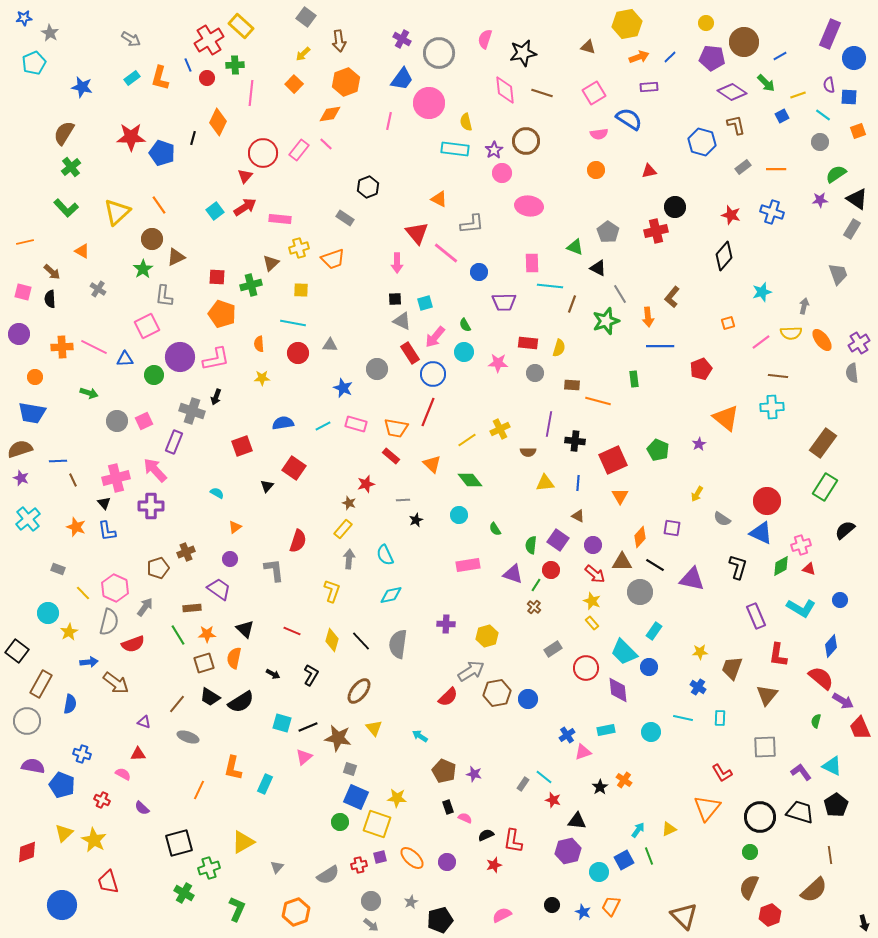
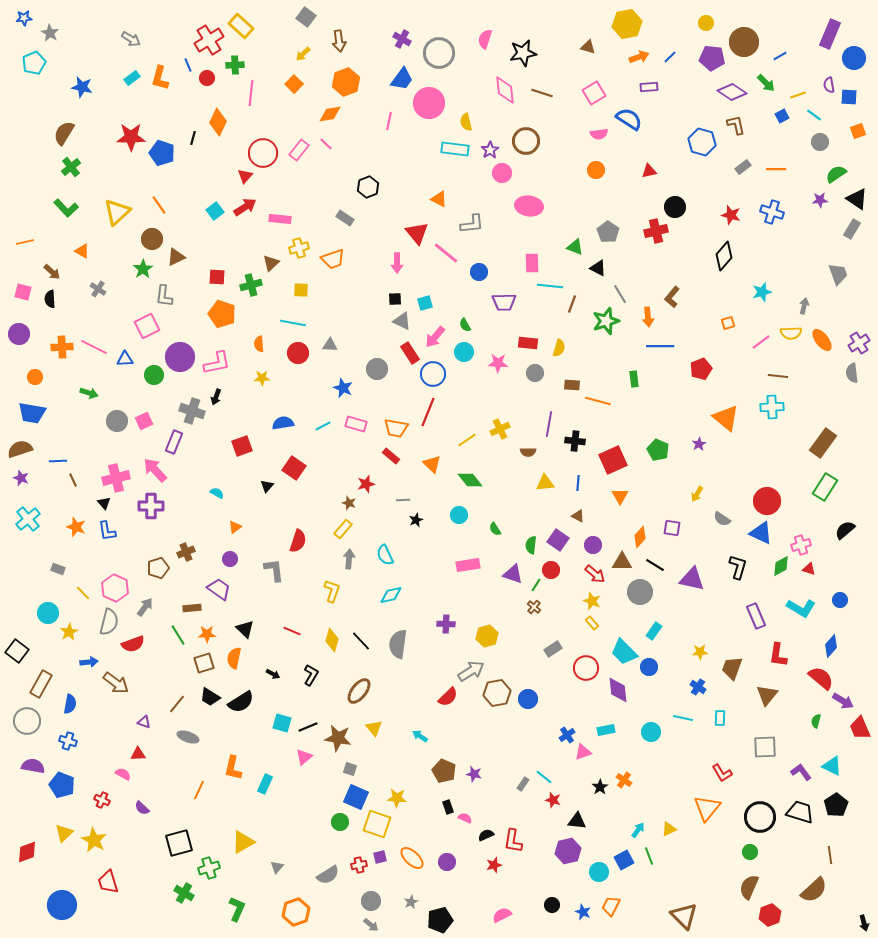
cyan line at (823, 115): moved 9 px left
purple star at (494, 150): moved 4 px left
pink L-shape at (216, 359): moved 1 px right, 4 px down
blue cross at (82, 754): moved 14 px left, 13 px up
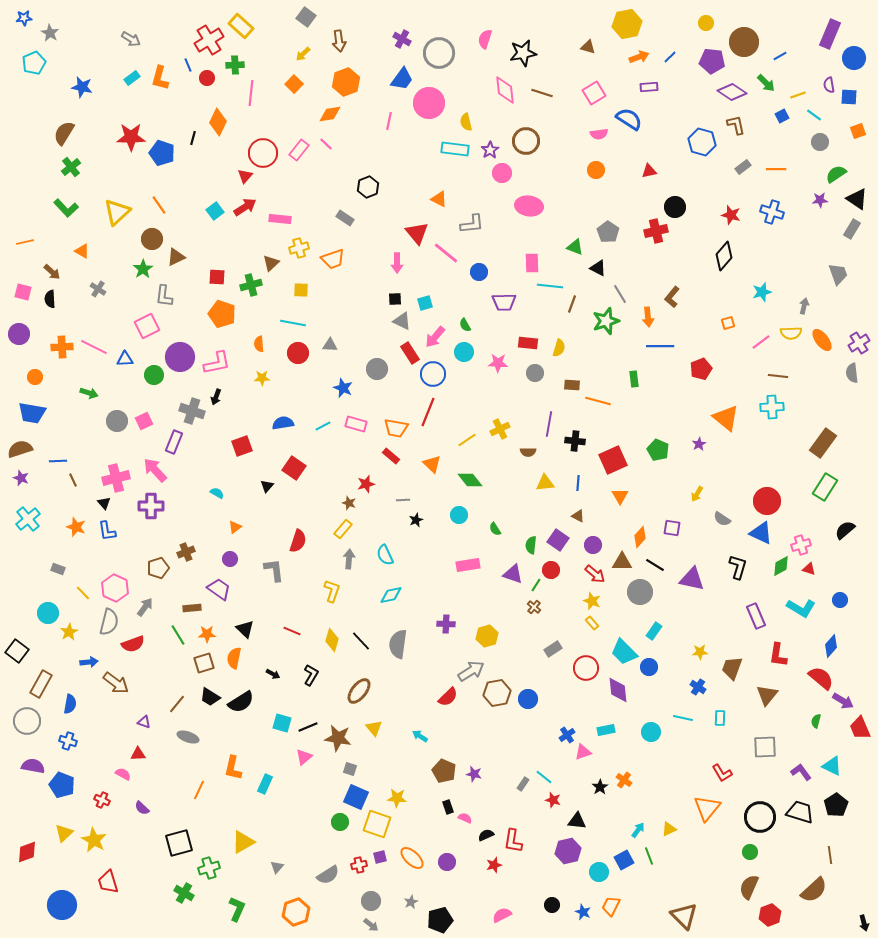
purple pentagon at (712, 58): moved 3 px down
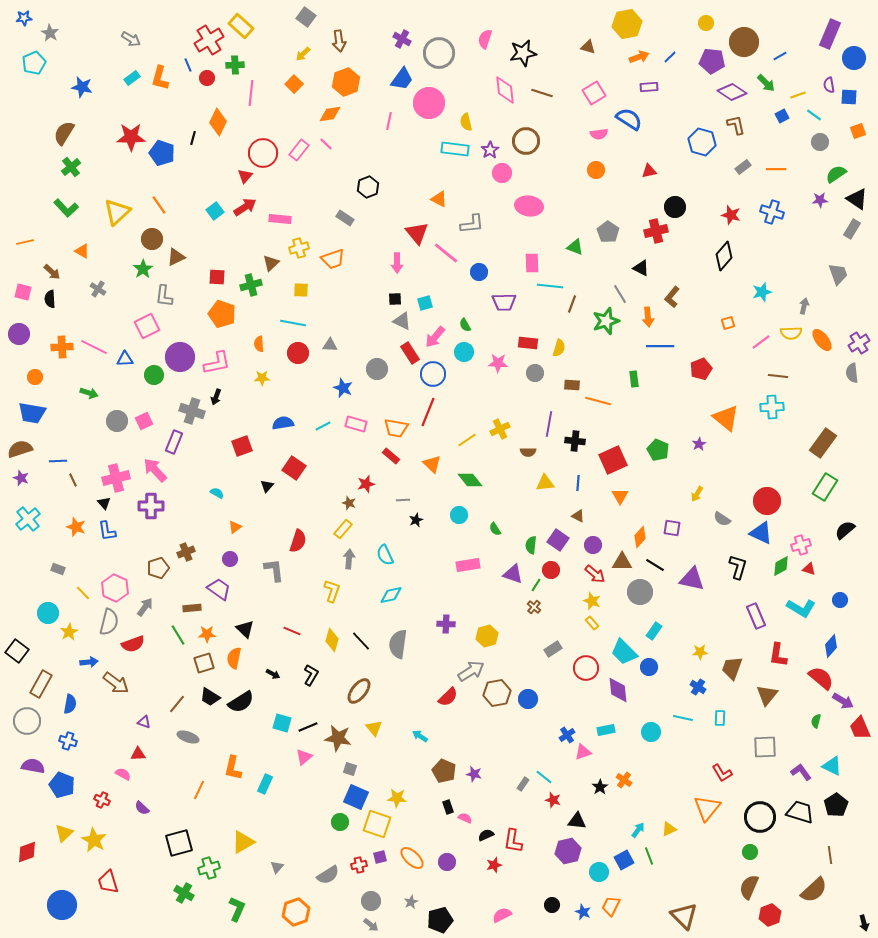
black triangle at (598, 268): moved 43 px right
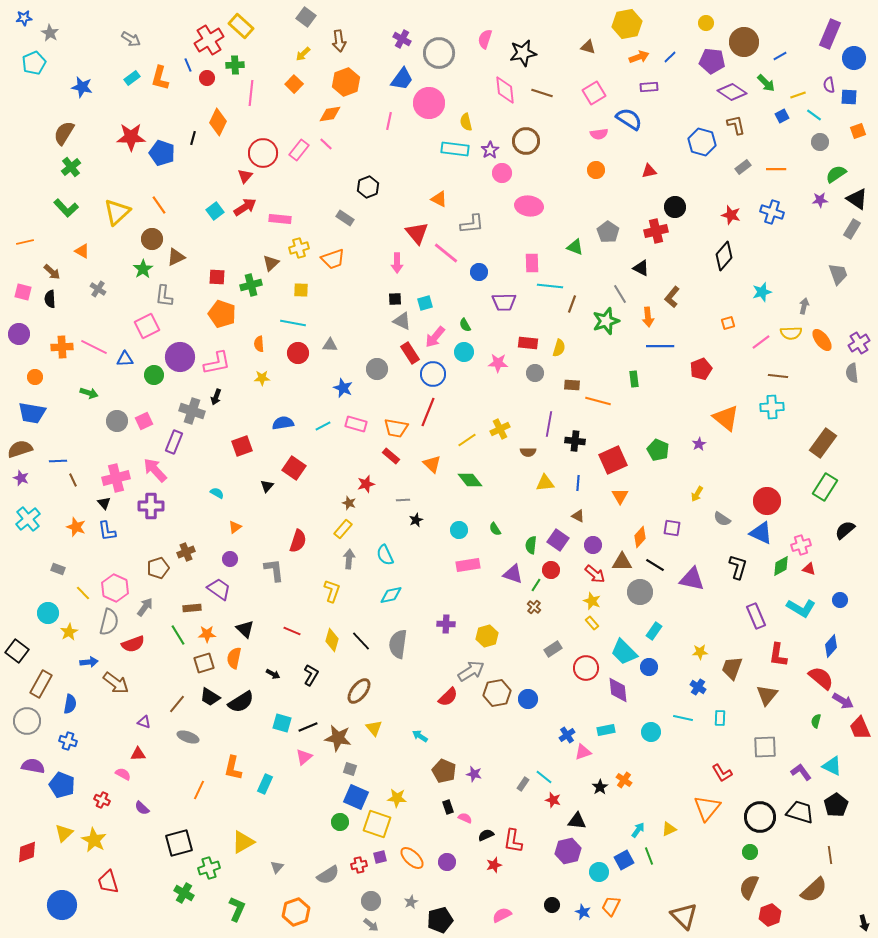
cyan circle at (459, 515): moved 15 px down
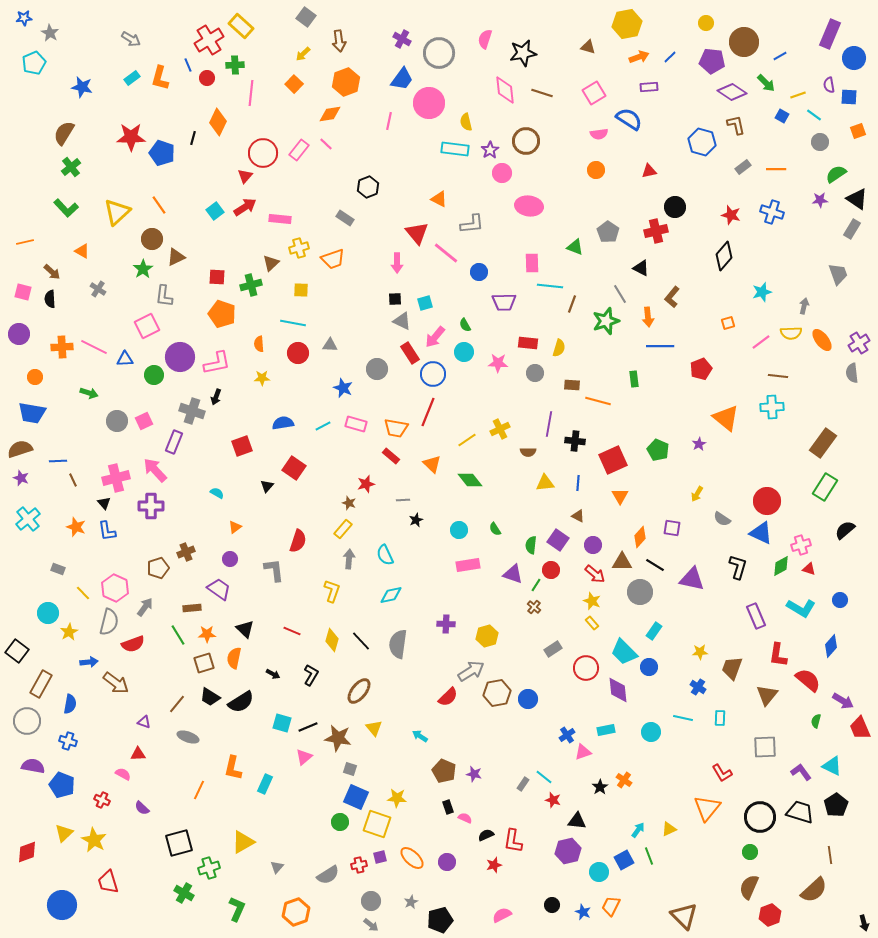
blue square at (782, 116): rotated 32 degrees counterclockwise
red semicircle at (821, 678): moved 13 px left, 2 px down
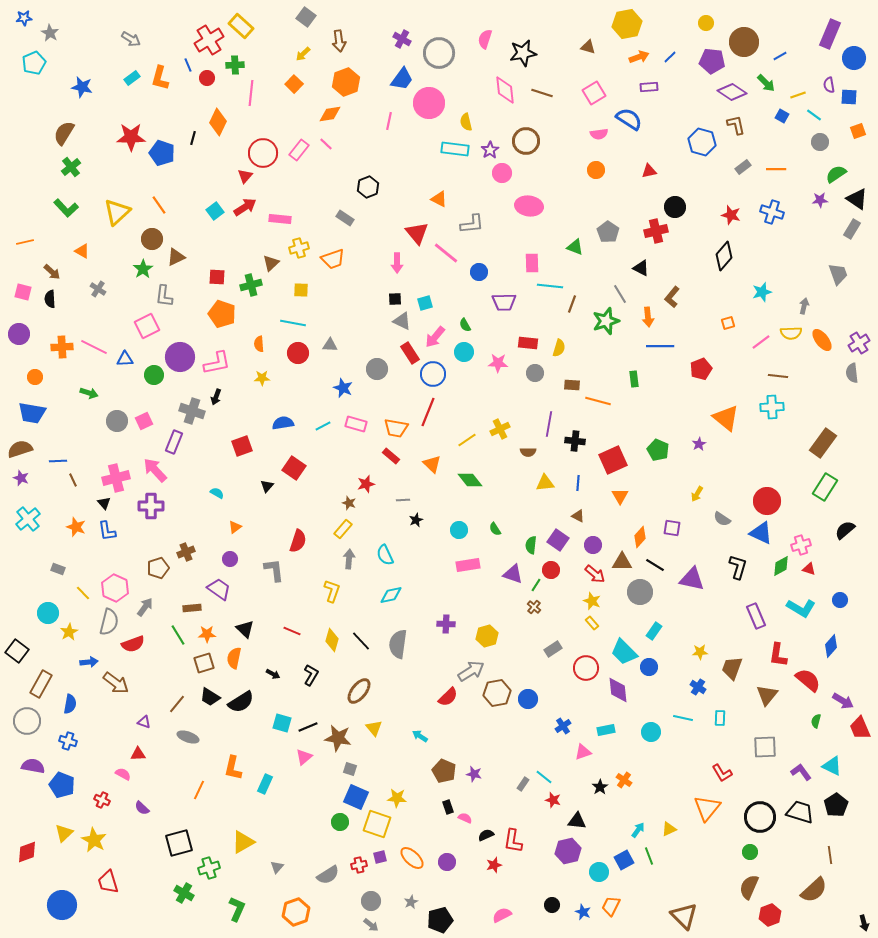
blue cross at (567, 735): moved 4 px left, 9 px up
